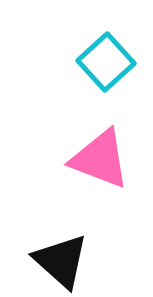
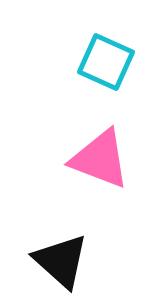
cyan square: rotated 24 degrees counterclockwise
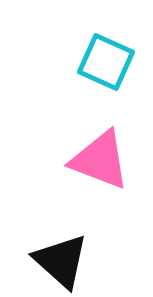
pink triangle: moved 1 px down
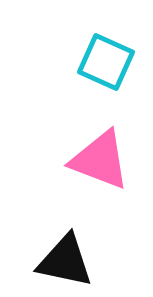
black triangle: moved 4 px right; rotated 30 degrees counterclockwise
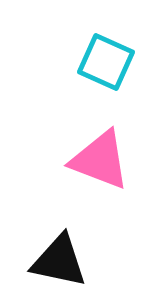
black triangle: moved 6 px left
